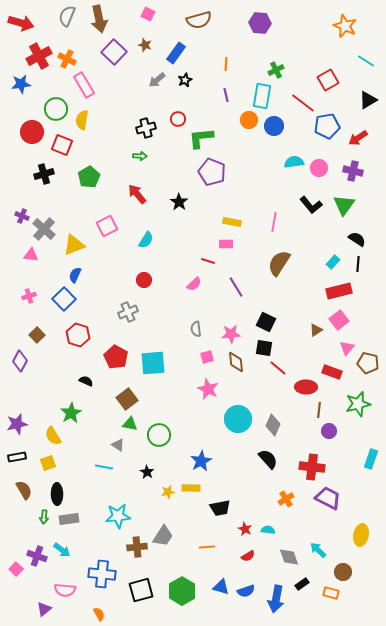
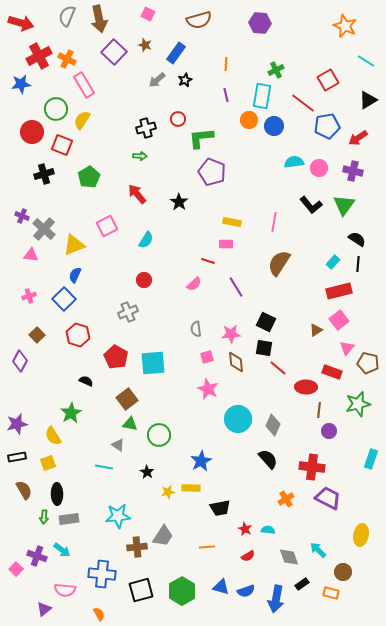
yellow semicircle at (82, 120): rotated 24 degrees clockwise
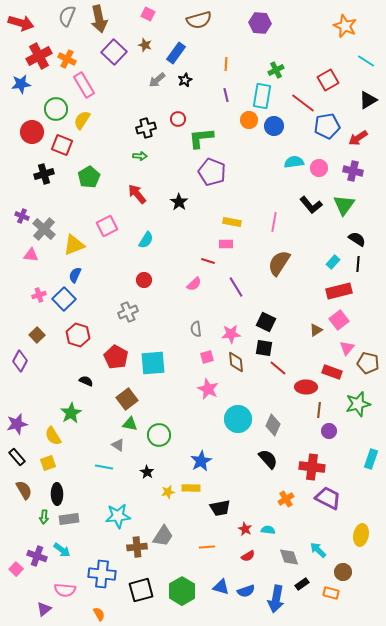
pink cross at (29, 296): moved 10 px right, 1 px up
black rectangle at (17, 457): rotated 60 degrees clockwise
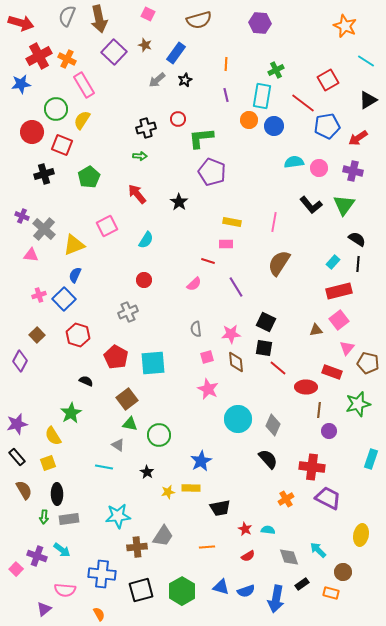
brown triangle at (316, 330): rotated 24 degrees clockwise
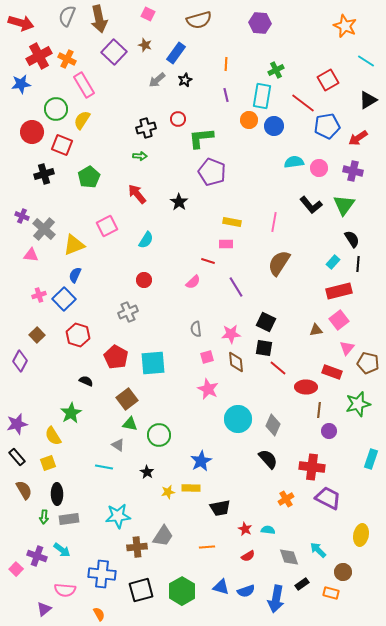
black semicircle at (357, 239): moved 5 px left; rotated 24 degrees clockwise
pink semicircle at (194, 284): moved 1 px left, 2 px up
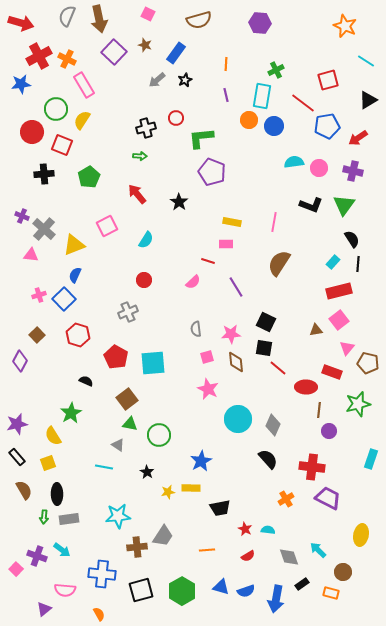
red square at (328, 80): rotated 15 degrees clockwise
red circle at (178, 119): moved 2 px left, 1 px up
black cross at (44, 174): rotated 12 degrees clockwise
black L-shape at (311, 205): rotated 30 degrees counterclockwise
orange line at (207, 547): moved 3 px down
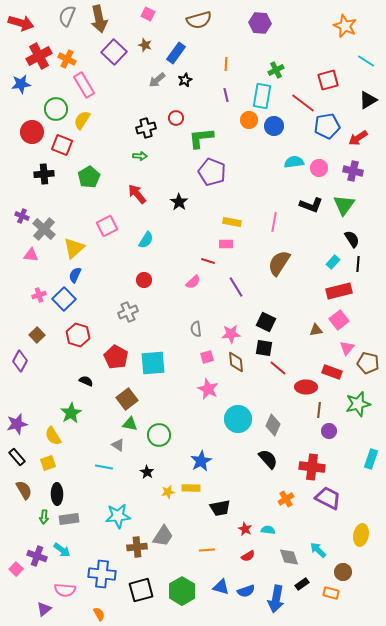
yellow triangle at (74, 245): moved 3 px down; rotated 20 degrees counterclockwise
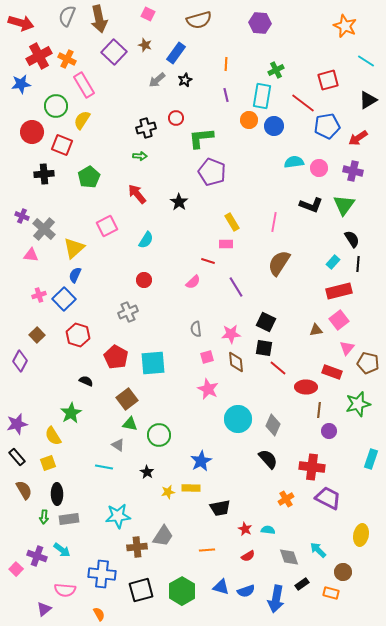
green circle at (56, 109): moved 3 px up
yellow rectangle at (232, 222): rotated 48 degrees clockwise
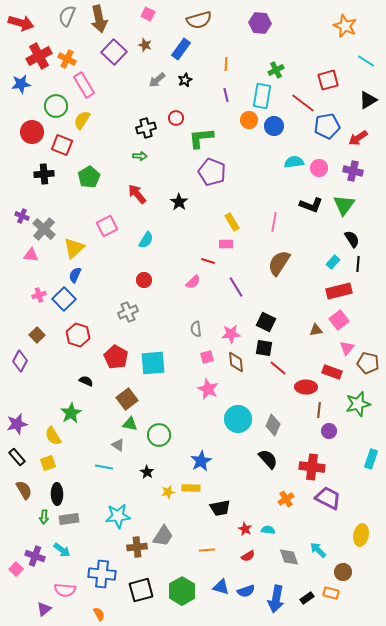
blue rectangle at (176, 53): moved 5 px right, 4 px up
purple cross at (37, 556): moved 2 px left
black rectangle at (302, 584): moved 5 px right, 14 px down
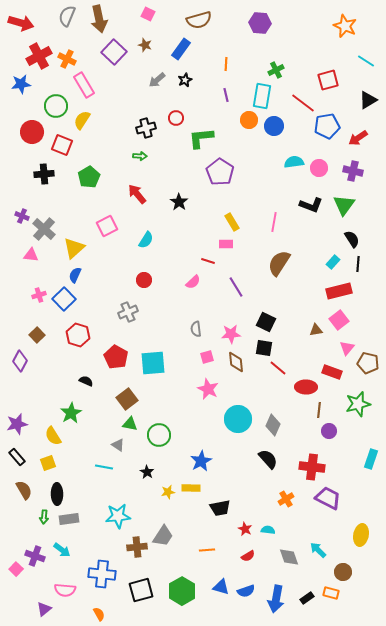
purple pentagon at (212, 172): moved 8 px right; rotated 12 degrees clockwise
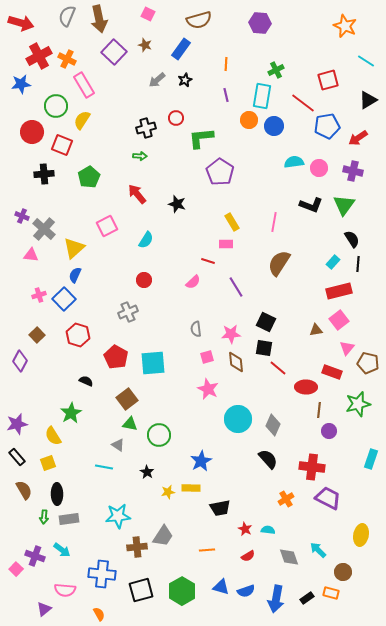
black star at (179, 202): moved 2 px left, 2 px down; rotated 18 degrees counterclockwise
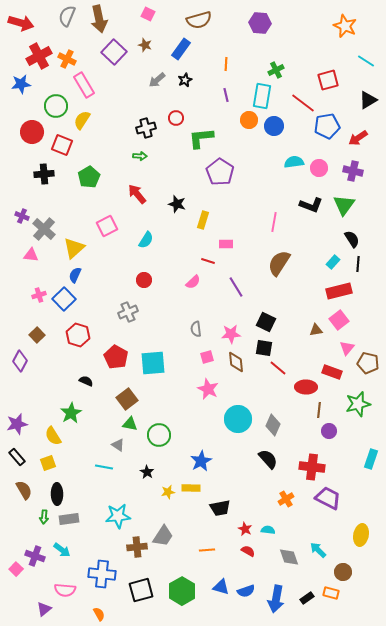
yellow rectangle at (232, 222): moved 29 px left, 2 px up; rotated 48 degrees clockwise
red semicircle at (248, 556): moved 5 px up; rotated 120 degrees counterclockwise
